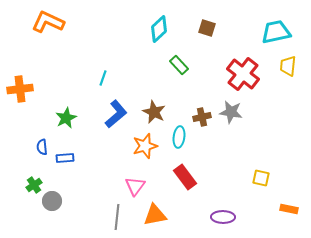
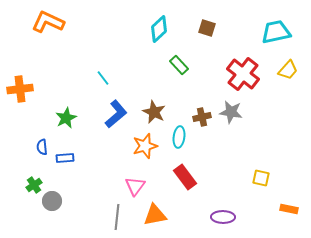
yellow trapezoid: moved 4 px down; rotated 145 degrees counterclockwise
cyan line: rotated 56 degrees counterclockwise
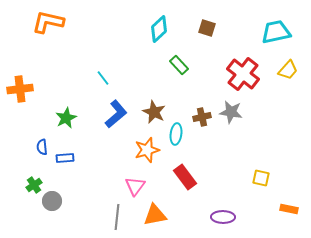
orange L-shape: rotated 12 degrees counterclockwise
cyan ellipse: moved 3 px left, 3 px up
orange star: moved 2 px right, 4 px down
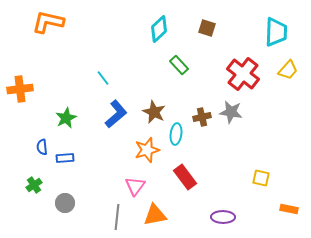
cyan trapezoid: rotated 104 degrees clockwise
gray circle: moved 13 px right, 2 px down
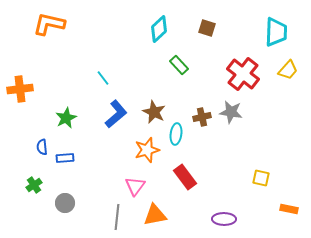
orange L-shape: moved 1 px right, 2 px down
purple ellipse: moved 1 px right, 2 px down
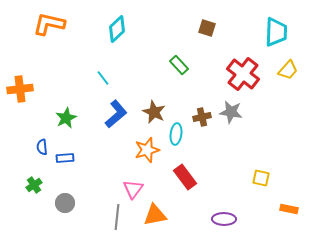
cyan diamond: moved 42 px left
pink triangle: moved 2 px left, 3 px down
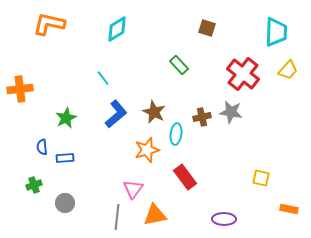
cyan diamond: rotated 12 degrees clockwise
green cross: rotated 14 degrees clockwise
